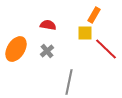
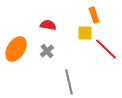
orange rectangle: rotated 49 degrees counterclockwise
gray line: rotated 25 degrees counterclockwise
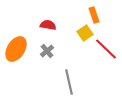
yellow square: rotated 35 degrees counterclockwise
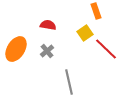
orange rectangle: moved 2 px right, 4 px up
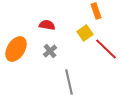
red semicircle: moved 1 px left
gray cross: moved 3 px right
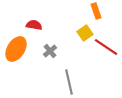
red semicircle: moved 13 px left
red line: moved 2 px up; rotated 10 degrees counterclockwise
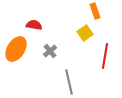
orange rectangle: moved 1 px left
red line: moved 1 px left, 9 px down; rotated 65 degrees clockwise
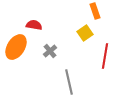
orange ellipse: moved 2 px up
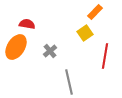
orange rectangle: moved 1 px down; rotated 63 degrees clockwise
red semicircle: moved 7 px left, 1 px up
